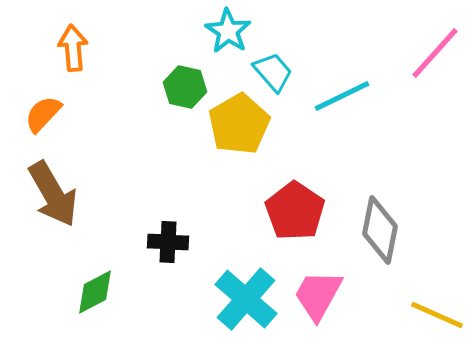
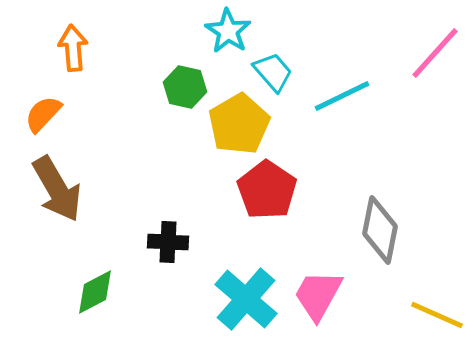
brown arrow: moved 4 px right, 5 px up
red pentagon: moved 28 px left, 21 px up
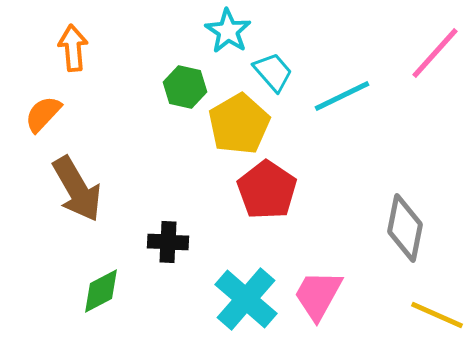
brown arrow: moved 20 px right
gray diamond: moved 25 px right, 2 px up
green diamond: moved 6 px right, 1 px up
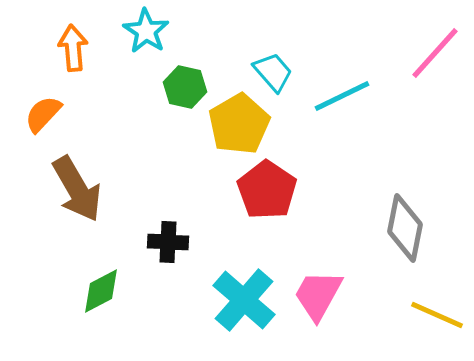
cyan star: moved 82 px left
cyan cross: moved 2 px left, 1 px down
